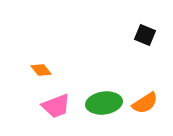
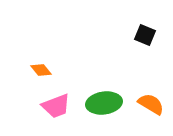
orange semicircle: moved 6 px right, 1 px down; rotated 116 degrees counterclockwise
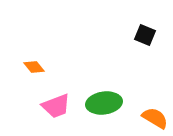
orange diamond: moved 7 px left, 3 px up
orange semicircle: moved 4 px right, 14 px down
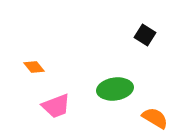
black square: rotated 10 degrees clockwise
green ellipse: moved 11 px right, 14 px up
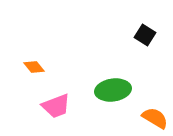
green ellipse: moved 2 px left, 1 px down
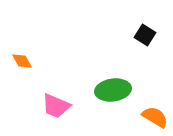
orange diamond: moved 12 px left, 6 px up; rotated 10 degrees clockwise
pink trapezoid: rotated 44 degrees clockwise
orange semicircle: moved 1 px up
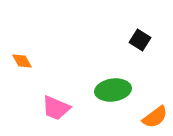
black square: moved 5 px left, 5 px down
pink trapezoid: moved 2 px down
orange semicircle: rotated 112 degrees clockwise
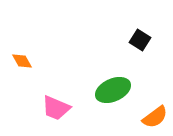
green ellipse: rotated 16 degrees counterclockwise
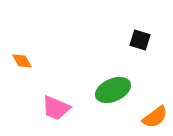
black square: rotated 15 degrees counterclockwise
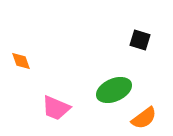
orange diamond: moved 1 px left; rotated 10 degrees clockwise
green ellipse: moved 1 px right
orange semicircle: moved 11 px left, 1 px down
